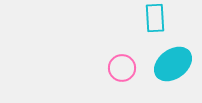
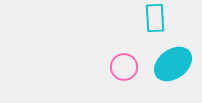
pink circle: moved 2 px right, 1 px up
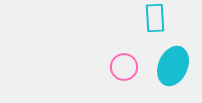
cyan ellipse: moved 2 px down; rotated 30 degrees counterclockwise
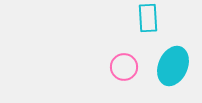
cyan rectangle: moved 7 px left
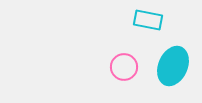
cyan rectangle: moved 2 px down; rotated 76 degrees counterclockwise
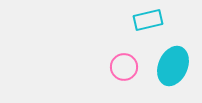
cyan rectangle: rotated 24 degrees counterclockwise
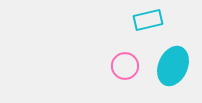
pink circle: moved 1 px right, 1 px up
